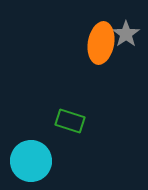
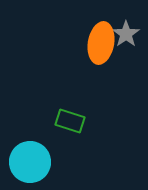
cyan circle: moved 1 px left, 1 px down
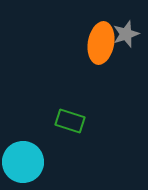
gray star: rotated 16 degrees clockwise
cyan circle: moved 7 px left
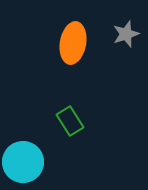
orange ellipse: moved 28 px left
green rectangle: rotated 40 degrees clockwise
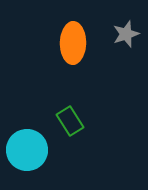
orange ellipse: rotated 9 degrees counterclockwise
cyan circle: moved 4 px right, 12 px up
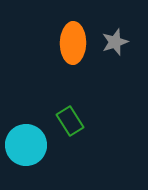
gray star: moved 11 px left, 8 px down
cyan circle: moved 1 px left, 5 px up
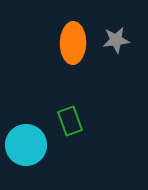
gray star: moved 1 px right, 2 px up; rotated 12 degrees clockwise
green rectangle: rotated 12 degrees clockwise
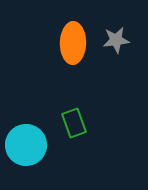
green rectangle: moved 4 px right, 2 px down
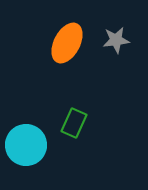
orange ellipse: moved 6 px left; rotated 27 degrees clockwise
green rectangle: rotated 44 degrees clockwise
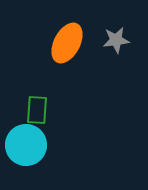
green rectangle: moved 37 px left, 13 px up; rotated 20 degrees counterclockwise
